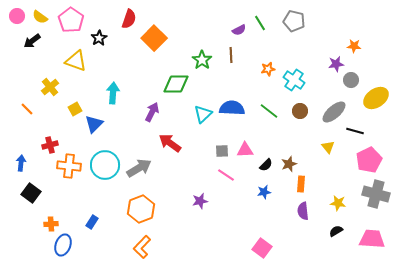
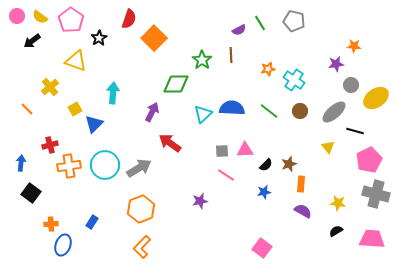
gray circle at (351, 80): moved 5 px down
orange cross at (69, 166): rotated 15 degrees counterclockwise
purple semicircle at (303, 211): rotated 126 degrees clockwise
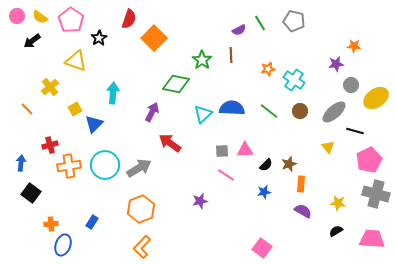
green diamond at (176, 84): rotated 12 degrees clockwise
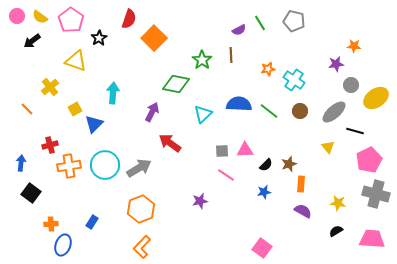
blue semicircle at (232, 108): moved 7 px right, 4 px up
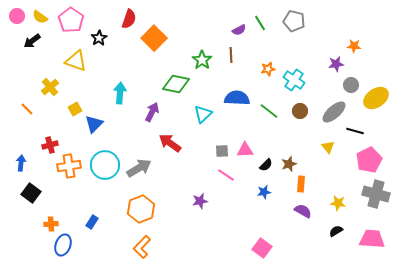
cyan arrow at (113, 93): moved 7 px right
blue semicircle at (239, 104): moved 2 px left, 6 px up
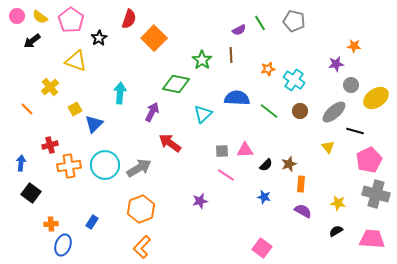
blue star at (264, 192): moved 5 px down; rotated 24 degrees clockwise
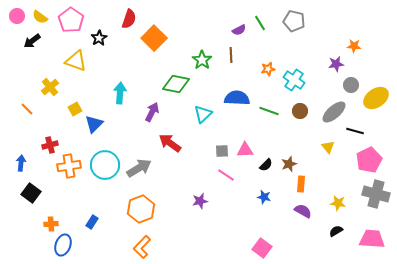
green line at (269, 111): rotated 18 degrees counterclockwise
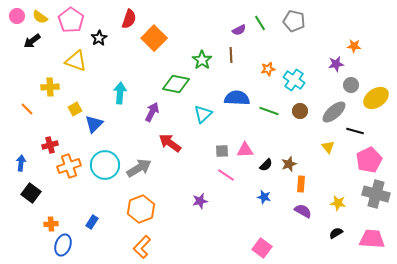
yellow cross at (50, 87): rotated 36 degrees clockwise
orange cross at (69, 166): rotated 10 degrees counterclockwise
black semicircle at (336, 231): moved 2 px down
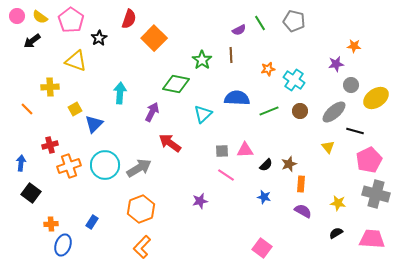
green line at (269, 111): rotated 42 degrees counterclockwise
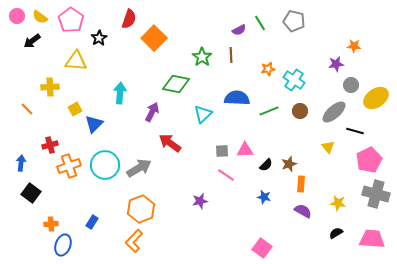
green star at (202, 60): moved 3 px up
yellow triangle at (76, 61): rotated 15 degrees counterclockwise
orange L-shape at (142, 247): moved 8 px left, 6 px up
